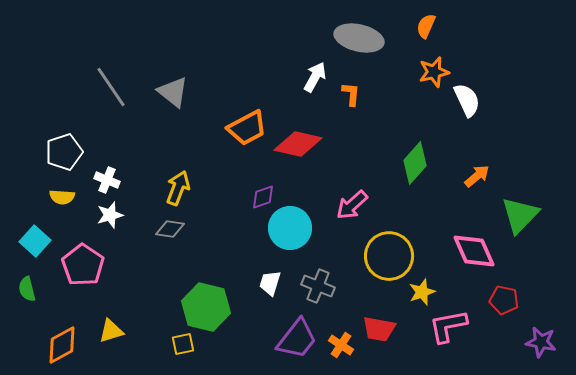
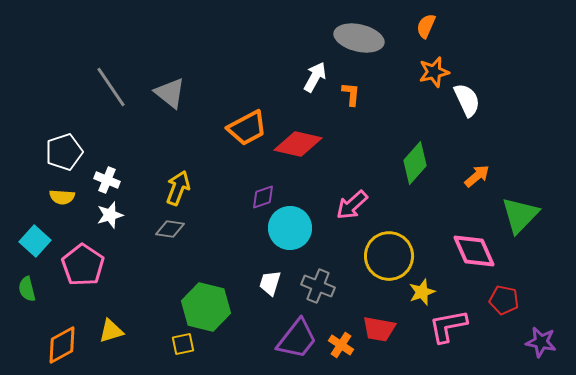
gray triangle: moved 3 px left, 1 px down
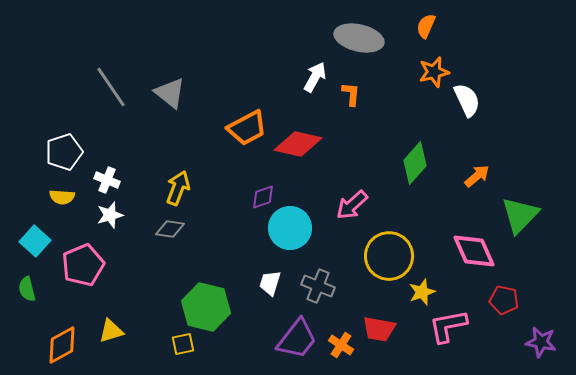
pink pentagon: rotated 15 degrees clockwise
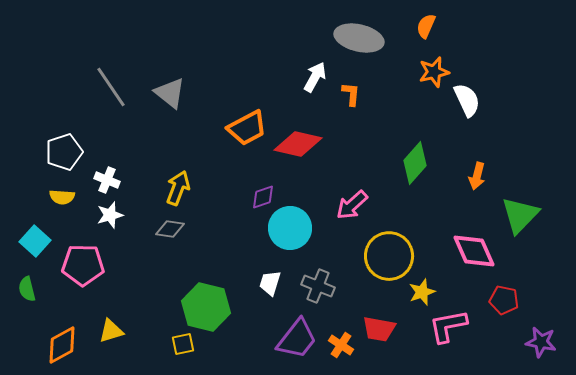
orange arrow: rotated 144 degrees clockwise
pink pentagon: rotated 24 degrees clockwise
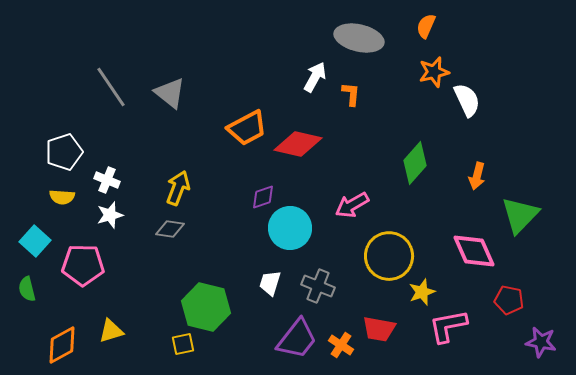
pink arrow: rotated 12 degrees clockwise
red pentagon: moved 5 px right
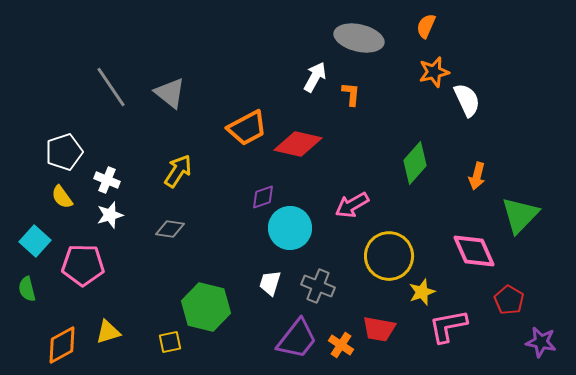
yellow arrow: moved 17 px up; rotated 12 degrees clockwise
yellow semicircle: rotated 50 degrees clockwise
red pentagon: rotated 20 degrees clockwise
yellow triangle: moved 3 px left, 1 px down
yellow square: moved 13 px left, 2 px up
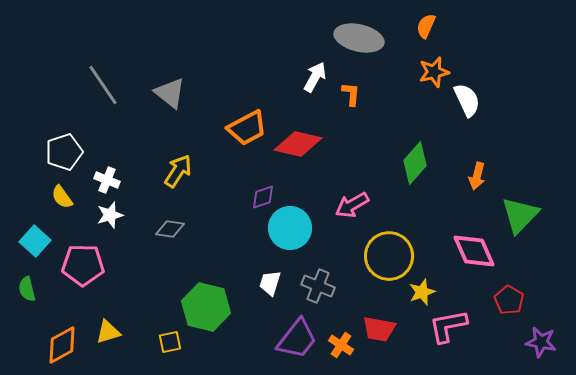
gray line: moved 8 px left, 2 px up
